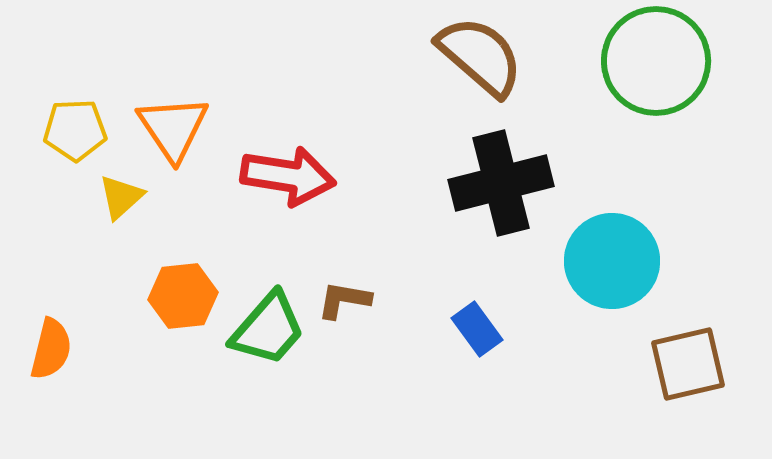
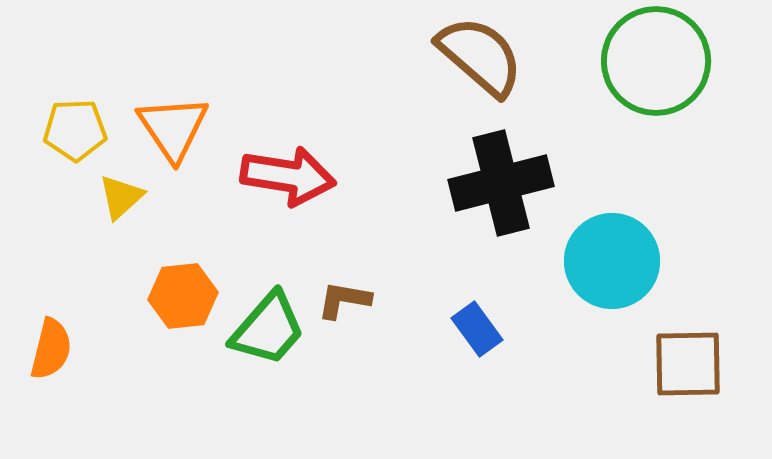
brown square: rotated 12 degrees clockwise
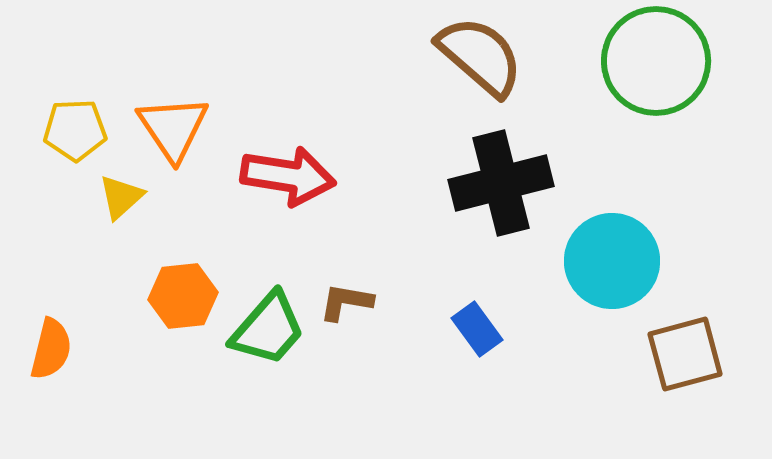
brown L-shape: moved 2 px right, 2 px down
brown square: moved 3 px left, 10 px up; rotated 14 degrees counterclockwise
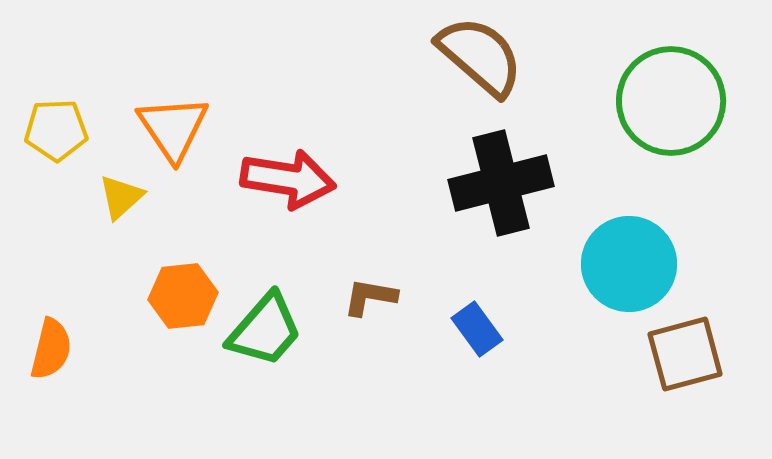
green circle: moved 15 px right, 40 px down
yellow pentagon: moved 19 px left
red arrow: moved 3 px down
cyan circle: moved 17 px right, 3 px down
brown L-shape: moved 24 px right, 5 px up
green trapezoid: moved 3 px left, 1 px down
